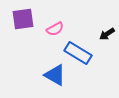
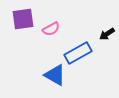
pink semicircle: moved 4 px left
blue rectangle: rotated 60 degrees counterclockwise
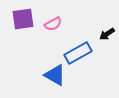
pink semicircle: moved 2 px right, 5 px up
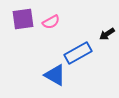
pink semicircle: moved 2 px left, 2 px up
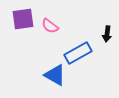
pink semicircle: moved 1 px left, 4 px down; rotated 66 degrees clockwise
black arrow: rotated 49 degrees counterclockwise
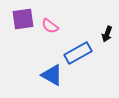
black arrow: rotated 14 degrees clockwise
blue triangle: moved 3 px left
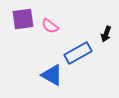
black arrow: moved 1 px left
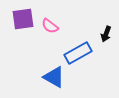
blue triangle: moved 2 px right, 2 px down
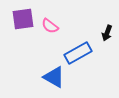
black arrow: moved 1 px right, 1 px up
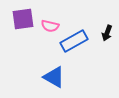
pink semicircle: rotated 24 degrees counterclockwise
blue rectangle: moved 4 px left, 12 px up
